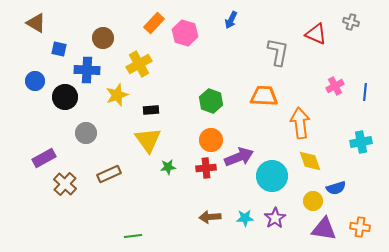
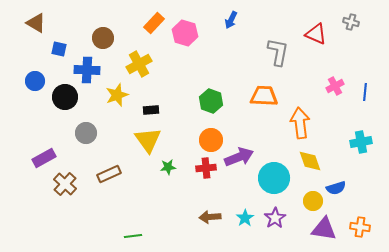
cyan circle: moved 2 px right, 2 px down
cyan star: rotated 30 degrees counterclockwise
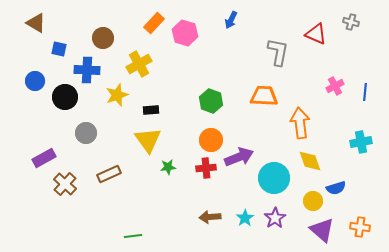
purple triangle: moved 2 px left, 1 px down; rotated 32 degrees clockwise
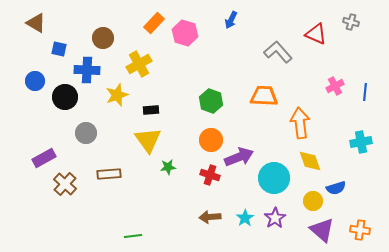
gray L-shape: rotated 52 degrees counterclockwise
red cross: moved 4 px right, 7 px down; rotated 24 degrees clockwise
brown rectangle: rotated 20 degrees clockwise
orange cross: moved 3 px down
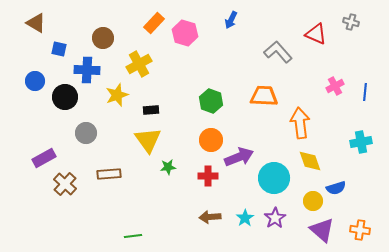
red cross: moved 2 px left, 1 px down; rotated 18 degrees counterclockwise
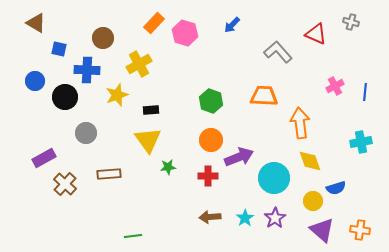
blue arrow: moved 1 px right, 5 px down; rotated 18 degrees clockwise
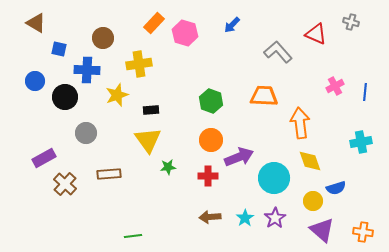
yellow cross: rotated 20 degrees clockwise
orange cross: moved 3 px right, 2 px down
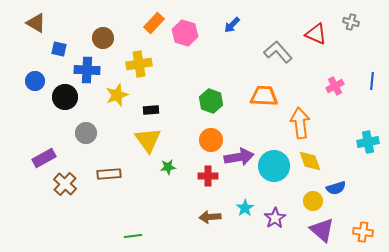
blue line: moved 7 px right, 11 px up
cyan cross: moved 7 px right
purple arrow: rotated 12 degrees clockwise
cyan circle: moved 12 px up
cyan star: moved 10 px up
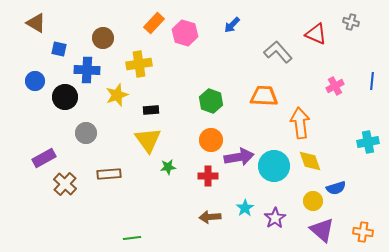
green line: moved 1 px left, 2 px down
